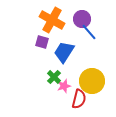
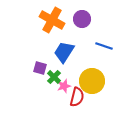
blue line: moved 15 px right, 14 px down; rotated 30 degrees counterclockwise
purple square: moved 2 px left, 26 px down
red semicircle: moved 2 px left, 2 px up
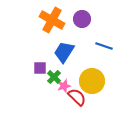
purple square: rotated 16 degrees counterclockwise
red semicircle: rotated 60 degrees counterclockwise
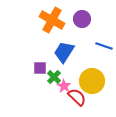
pink star: rotated 24 degrees counterclockwise
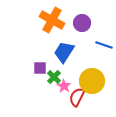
purple circle: moved 4 px down
blue line: moved 1 px up
red semicircle: rotated 108 degrees counterclockwise
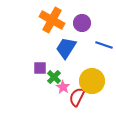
blue trapezoid: moved 2 px right, 4 px up
pink star: moved 1 px left, 1 px down
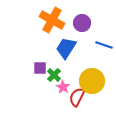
green cross: moved 2 px up
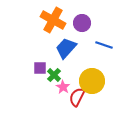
orange cross: moved 1 px right
blue trapezoid: rotated 10 degrees clockwise
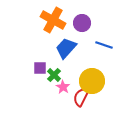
red semicircle: moved 4 px right
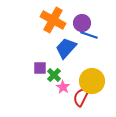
blue line: moved 15 px left, 10 px up
